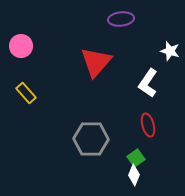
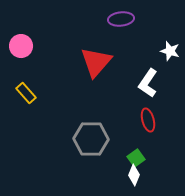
red ellipse: moved 5 px up
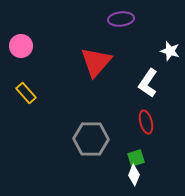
red ellipse: moved 2 px left, 2 px down
green square: rotated 18 degrees clockwise
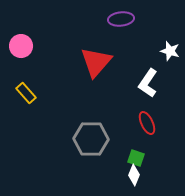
red ellipse: moved 1 px right, 1 px down; rotated 10 degrees counterclockwise
green square: rotated 36 degrees clockwise
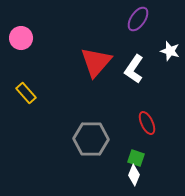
purple ellipse: moved 17 px right; rotated 50 degrees counterclockwise
pink circle: moved 8 px up
white L-shape: moved 14 px left, 14 px up
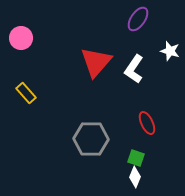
white diamond: moved 1 px right, 2 px down
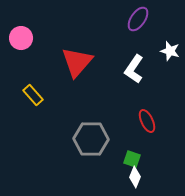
red triangle: moved 19 px left
yellow rectangle: moved 7 px right, 2 px down
red ellipse: moved 2 px up
green square: moved 4 px left, 1 px down
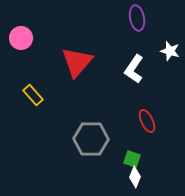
purple ellipse: moved 1 px left, 1 px up; rotated 45 degrees counterclockwise
